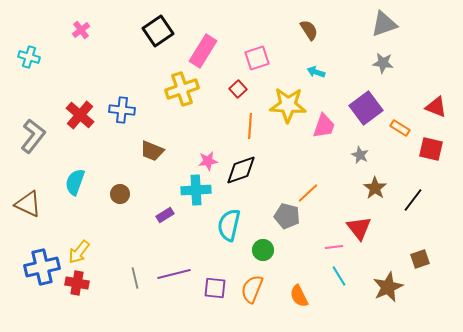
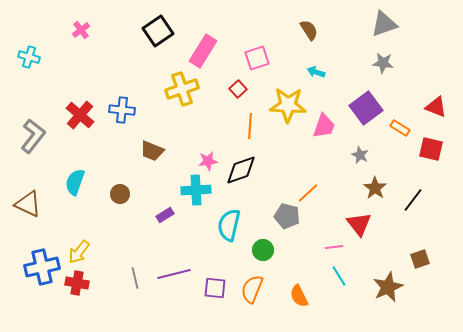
red triangle at (359, 228): moved 4 px up
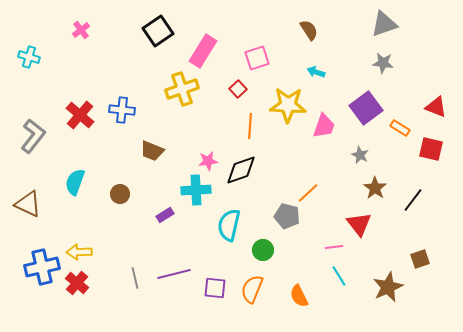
yellow arrow at (79, 252): rotated 50 degrees clockwise
red cross at (77, 283): rotated 30 degrees clockwise
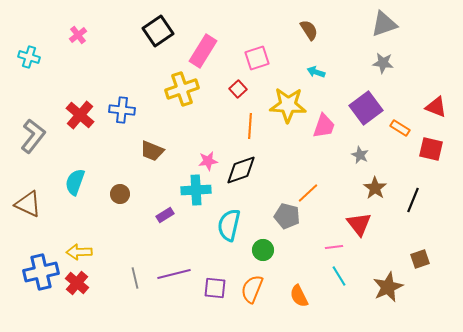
pink cross at (81, 30): moved 3 px left, 5 px down
black line at (413, 200): rotated 15 degrees counterclockwise
blue cross at (42, 267): moved 1 px left, 5 px down
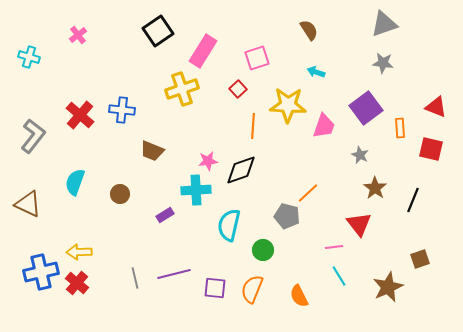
orange line at (250, 126): moved 3 px right
orange rectangle at (400, 128): rotated 54 degrees clockwise
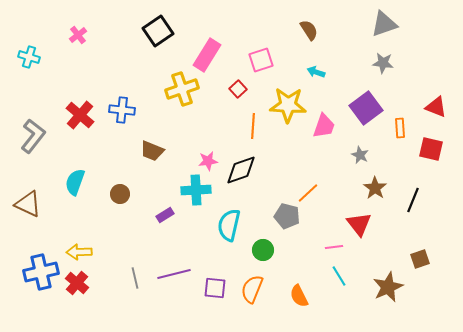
pink rectangle at (203, 51): moved 4 px right, 4 px down
pink square at (257, 58): moved 4 px right, 2 px down
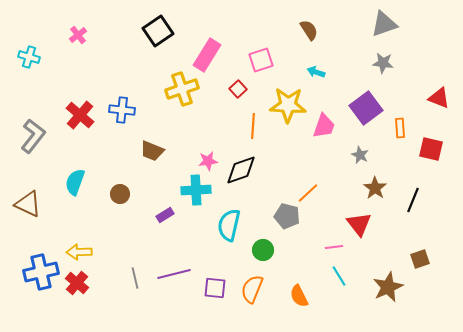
red triangle at (436, 107): moved 3 px right, 9 px up
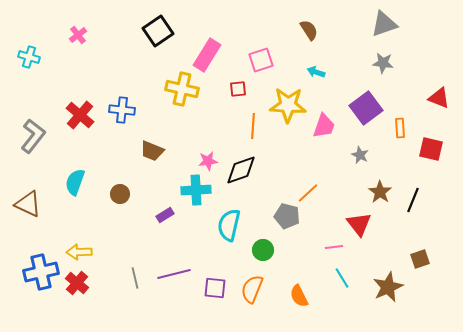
yellow cross at (182, 89): rotated 32 degrees clockwise
red square at (238, 89): rotated 36 degrees clockwise
brown star at (375, 188): moved 5 px right, 4 px down
cyan line at (339, 276): moved 3 px right, 2 px down
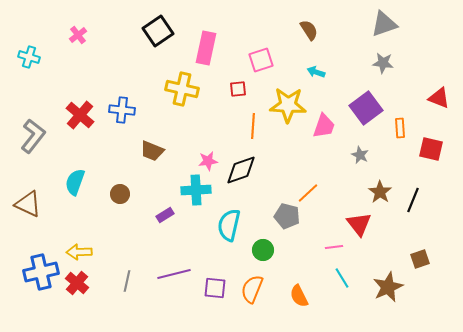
pink rectangle at (207, 55): moved 1 px left, 7 px up; rotated 20 degrees counterclockwise
gray line at (135, 278): moved 8 px left, 3 px down; rotated 25 degrees clockwise
